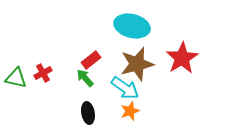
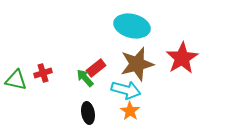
red rectangle: moved 5 px right, 8 px down
red cross: rotated 12 degrees clockwise
green triangle: moved 2 px down
cyan arrow: moved 1 px right, 2 px down; rotated 20 degrees counterclockwise
orange star: rotated 18 degrees counterclockwise
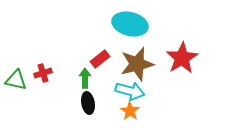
cyan ellipse: moved 2 px left, 2 px up
red rectangle: moved 4 px right, 9 px up
green arrow: rotated 42 degrees clockwise
cyan arrow: moved 4 px right, 1 px down
black ellipse: moved 10 px up
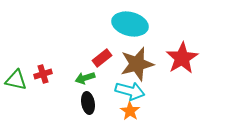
red rectangle: moved 2 px right, 1 px up
red cross: moved 1 px down
green arrow: rotated 108 degrees counterclockwise
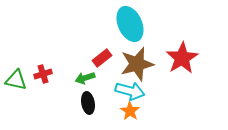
cyan ellipse: rotated 52 degrees clockwise
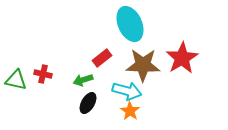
brown star: moved 6 px right, 1 px down; rotated 16 degrees clockwise
red cross: rotated 30 degrees clockwise
green arrow: moved 2 px left, 2 px down
cyan arrow: moved 3 px left
black ellipse: rotated 40 degrees clockwise
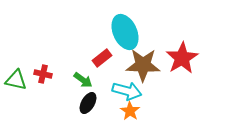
cyan ellipse: moved 5 px left, 8 px down
green arrow: rotated 126 degrees counterclockwise
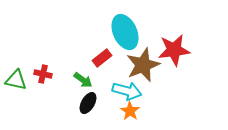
red star: moved 8 px left, 8 px up; rotated 24 degrees clockwise
brown star: rotated 24 degrees counterclockwise
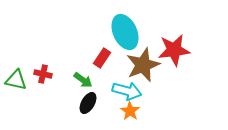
red rectangle: rotated 18 degrees counterclockwise
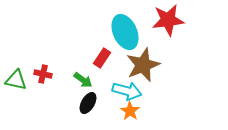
red star: moved 6 px left, 30 px up
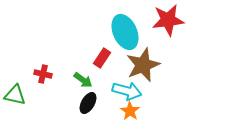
green triangle: moved 1 px left, 15 px down
